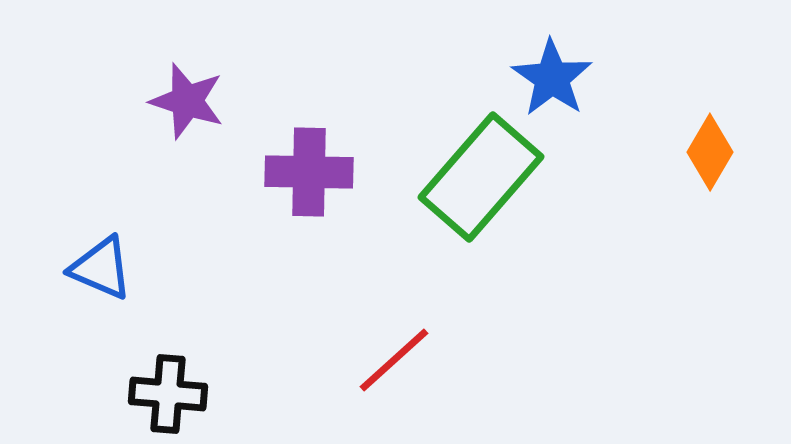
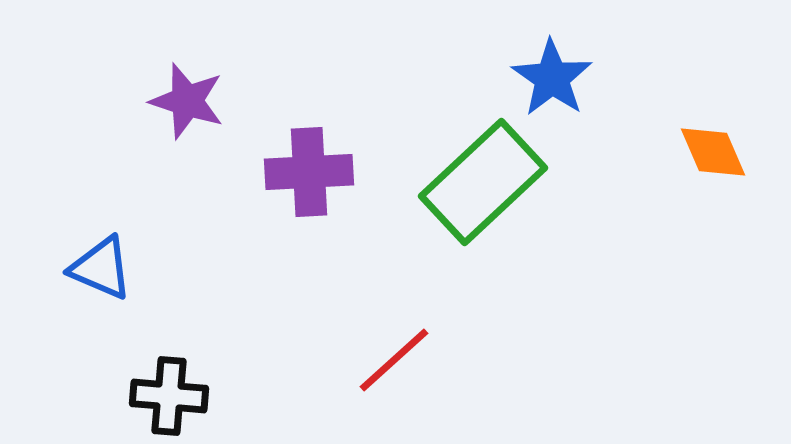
orange diamond: moved 3 px right; rotated 54 degrees counterclockwise
purple cross: rotated 4 degrees counterclockwise
green rectangle: moved 2 px right, 5 px down; rotated 6 degrees clockwise
black cross: moved 1 px right, 2 px down
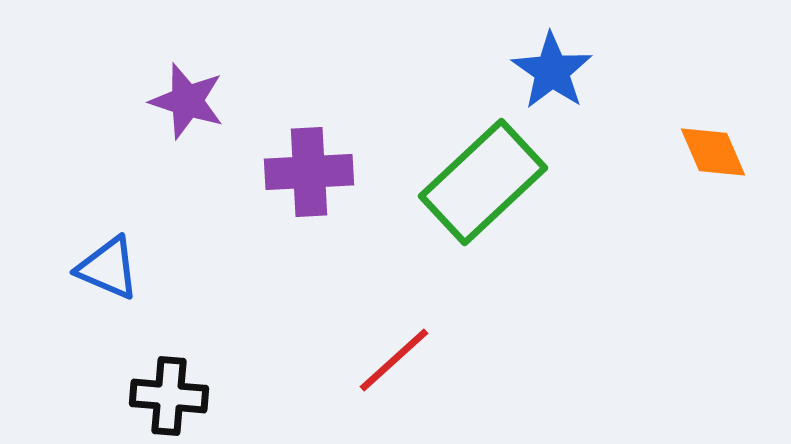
blue star: moved 7 px up
blue triangle: moved 7 px right
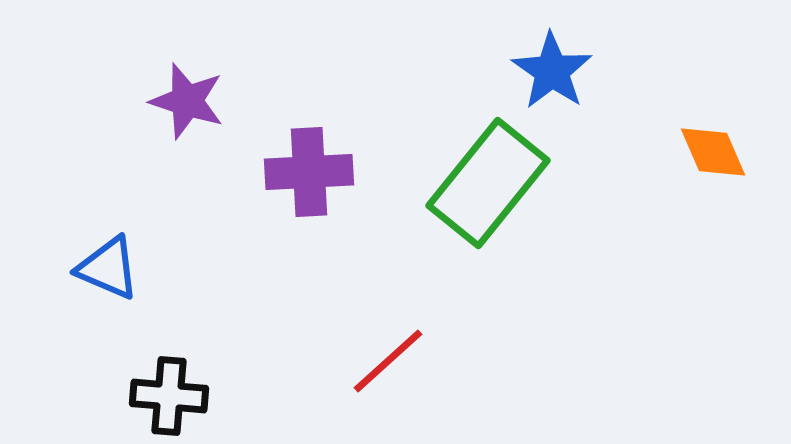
green rectangle: moved 5 px right, 1 px down; rotated 8 degrees counterclockwise
red line: moved 6 px left, 1 px down
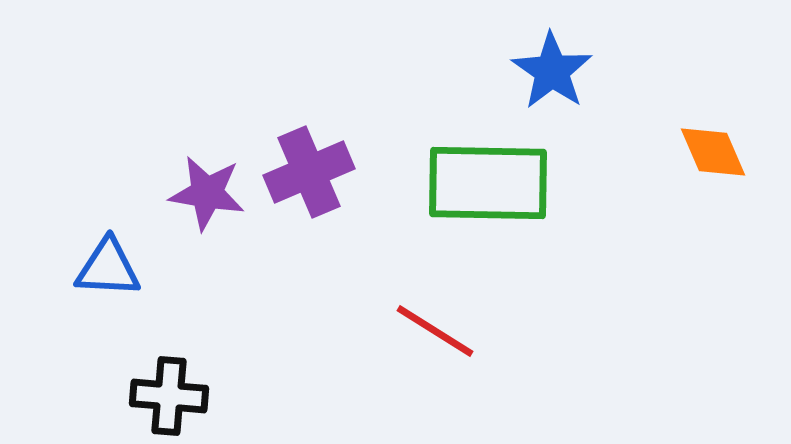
purple star: moved 20 px right, 92 px down; rotated 8 degrees counterclockwise
purple cross: rotated 20 degrees counterclockwise
green rectangle: rotated 52 degrees clockwise
blue triangle: rotated 20 degrees counterclockwise
red line: moved 47 px right, 30 px up; rotated 74 degrees clockwise
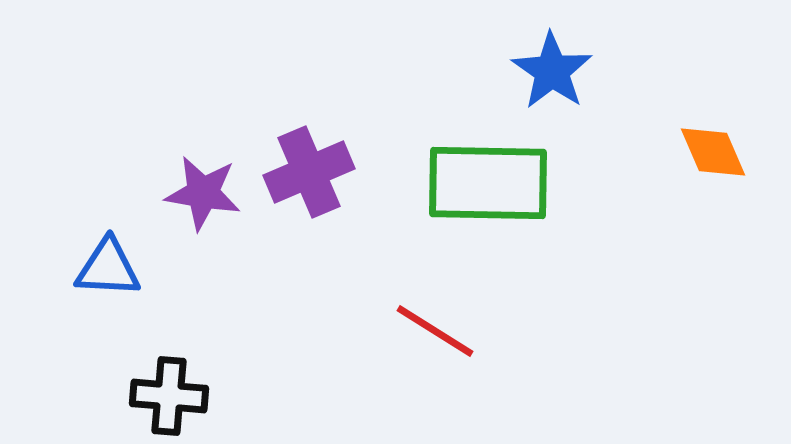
purple star: moved 4 px left
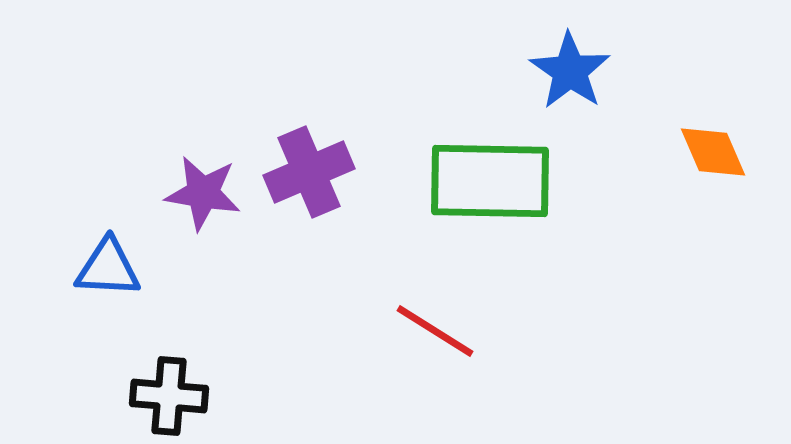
blue star: moved 18 px right
green rectangle: moved 2 px right, 2 px up
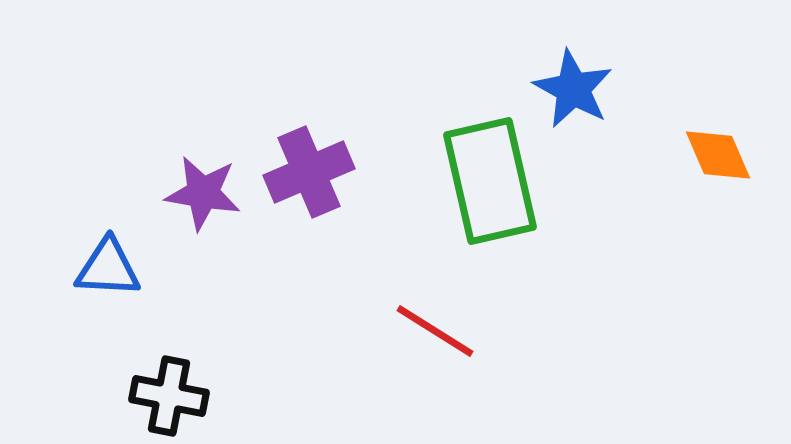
blue star: moved 3 px right, 18 px down; rotated 6 degrees counterclockwise
orange diamond: moved 5 px right, 3 px down
green rectangle: rotated 76 degrees clockwise
black cross: rotated 6 degrees clockwise
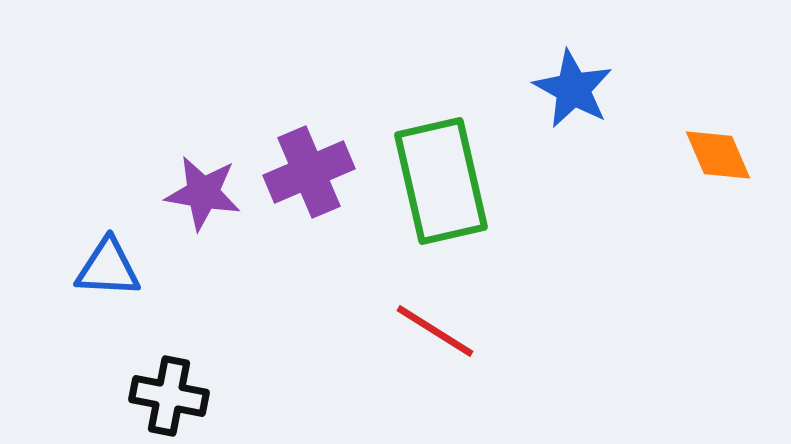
green rectangle: moved 49 px left
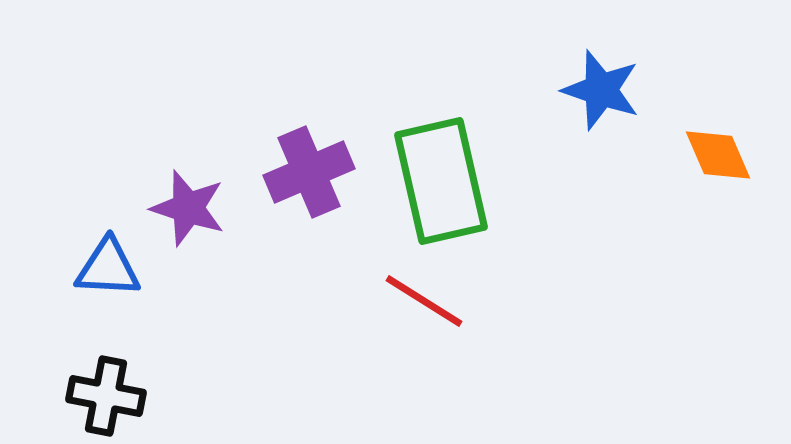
blue star: moved 28 px right, 1 px down; rotated 10 degrees counterclockwise
purple star: moved 15 px left, 15 px down; rotated 8 degrees clockwise
red line: moved 11 px left, 30 px up
black cross: moved 63 px left
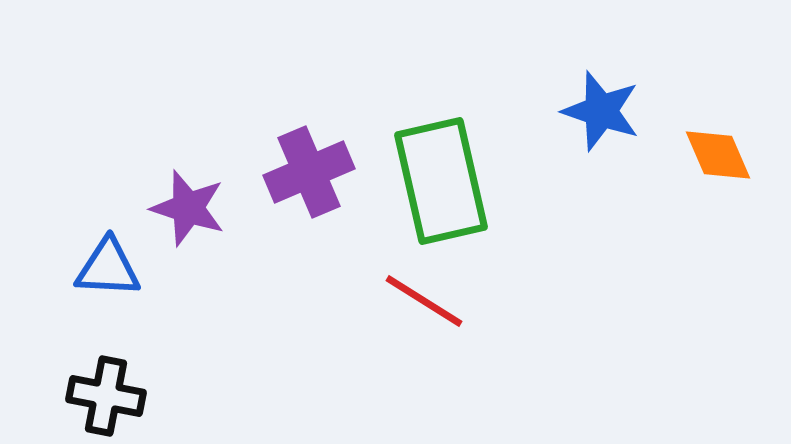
blue star: moved 21 px down
